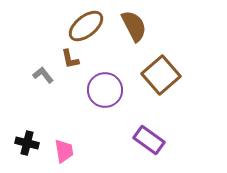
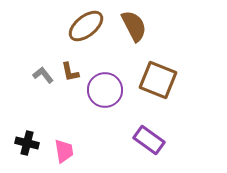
brown L-shape: moved 13 px down
brown square: moved 3 px left, 5 px down; rotated 27 degrees counterclockwise
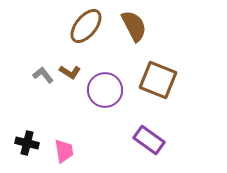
brown ellipse: rotated 12 degrees counterclockwise
brown L-shape: rotated 45 degrees counterclockwise
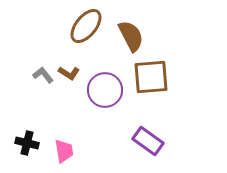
brown semicircle: moved 3 px left, 10 px down
brown L-shape: moved 1 px left, 1 px down
brown square: moved 7 px left, 3 px up; rotated 27 degrees counterclockwise
purple rectangle: moved 1 px left, 1 px down
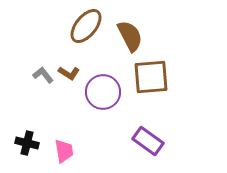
brown semicircle: moved 1 px left
purple circle: moved 2 px left, 2 px down
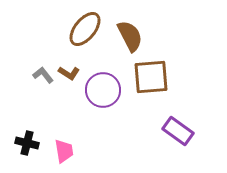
brown ellipse: moved 1 px left, 3 px down
purple circle: moved 2 px up
purple rectangle: moved 30 px right, 10 px up
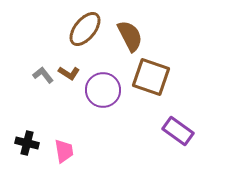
brown square: rotated 24 degrees clockwise
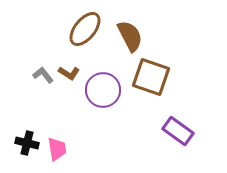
pink trapezoid: moved 7 px left, 2 px up
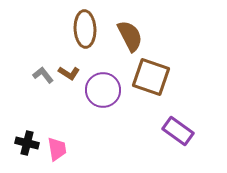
brown ellipse: rotated 42 degrees counterclockwise
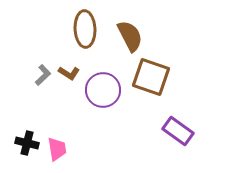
gray L-shape: rotated 85 degrees clockwise
